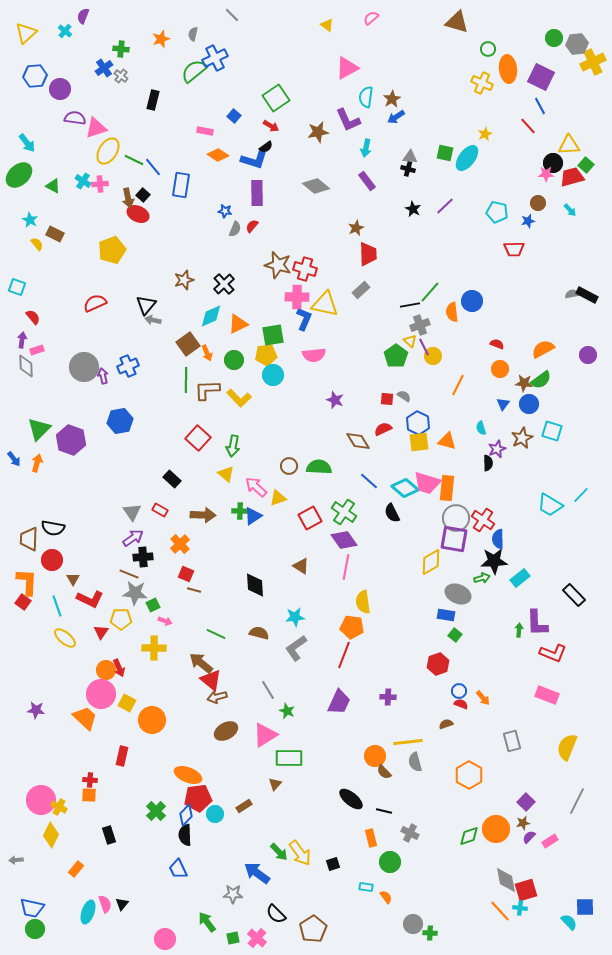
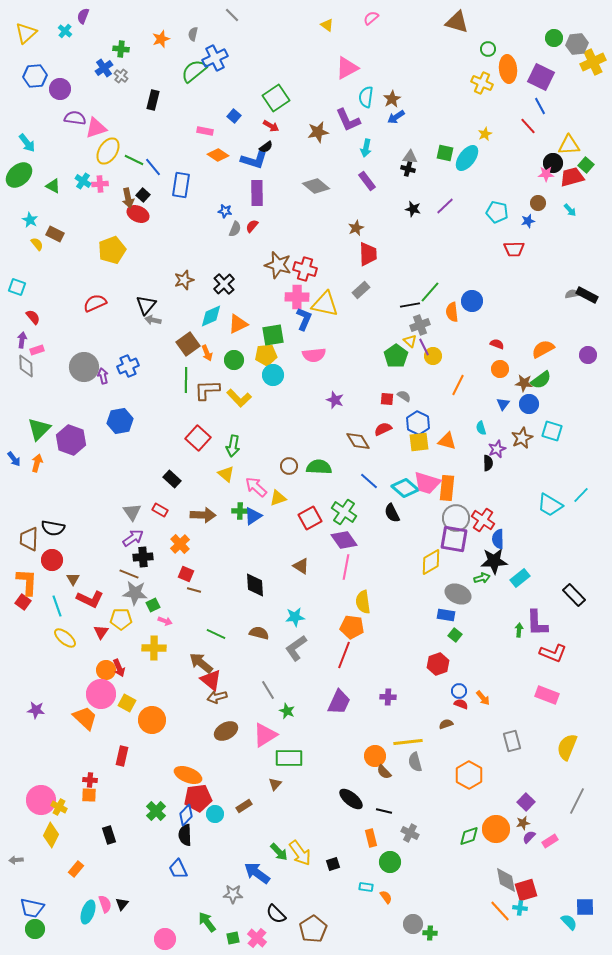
black star at (413, 209): rotated 14 degrees counterclockwise
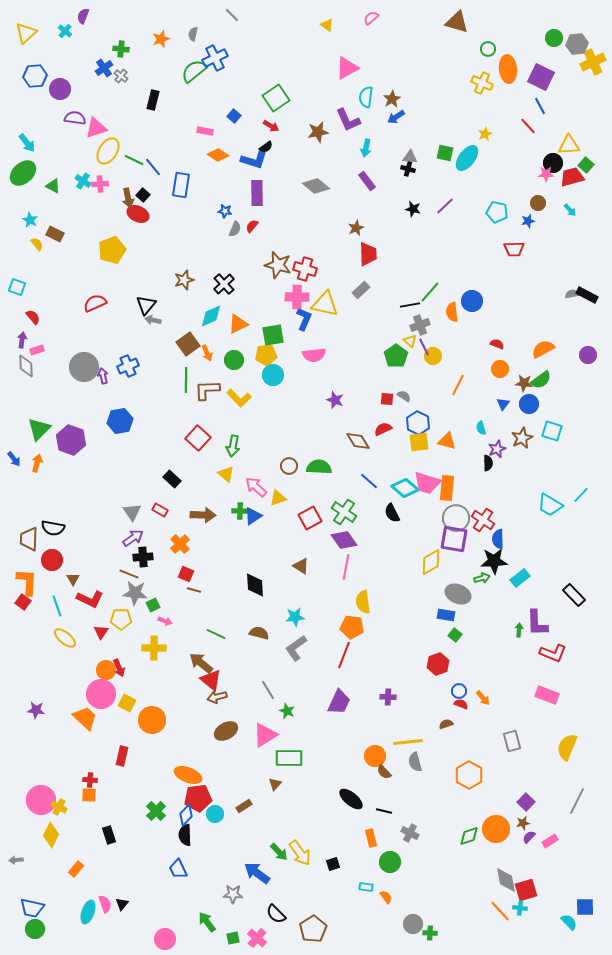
green ellipse at (19, 175): moved 4 px right, 2 px up
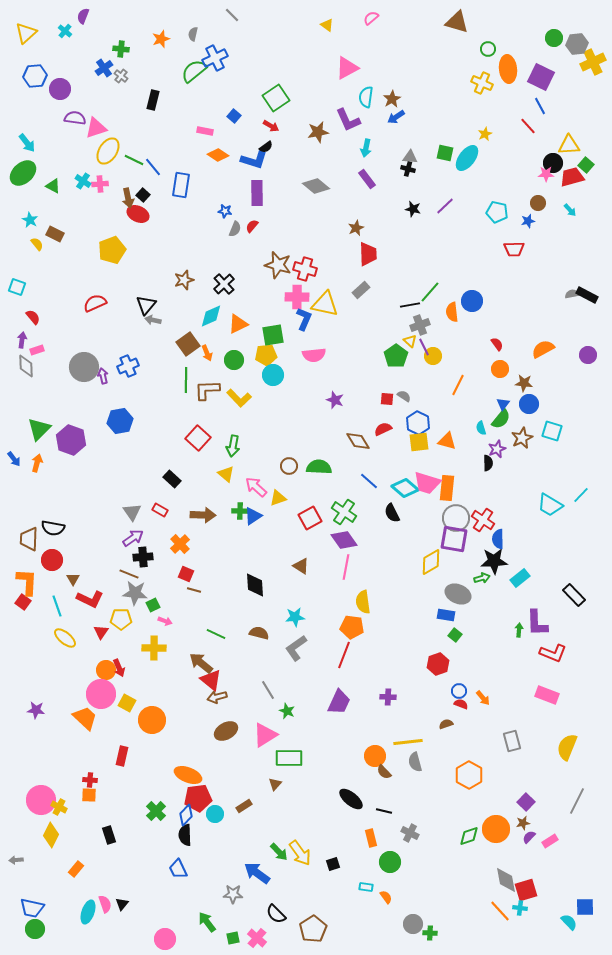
purple rectangle at (367, 181): moved 2 px up
red semicircle at (497, 344): rotated 32 degrees clockwise
green semicircle at (541, 380): moved 40 px left, 39 px down; rotated 15 degrees counterclockwise
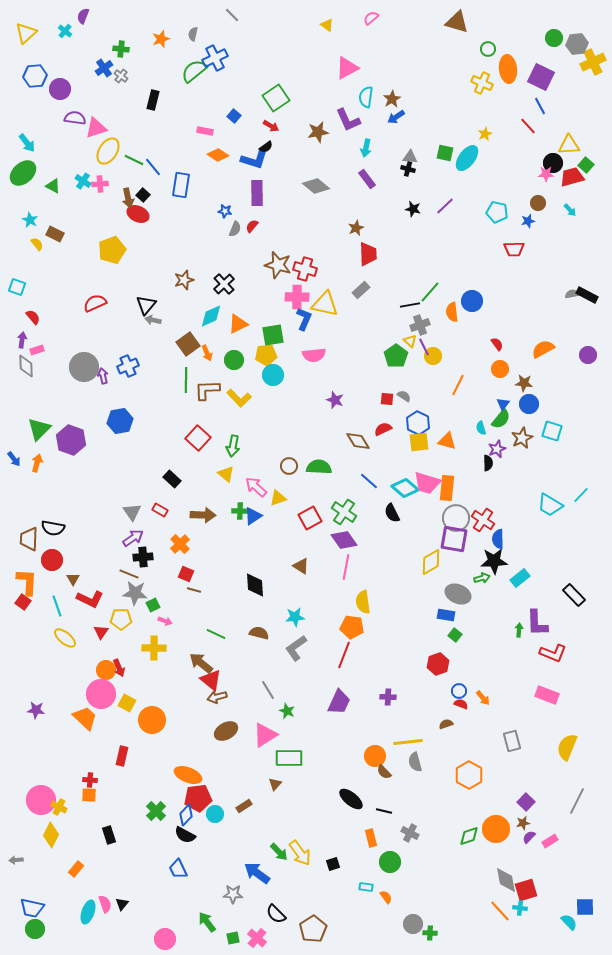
black semicircle at (185, 835): rotated 60 degrees counterclockwise
